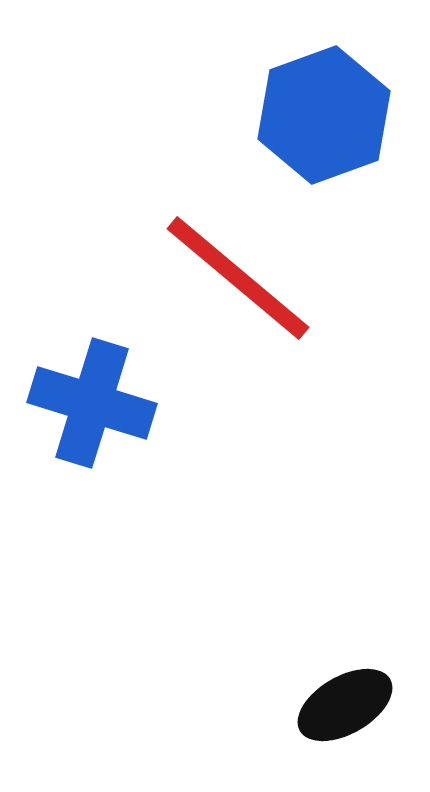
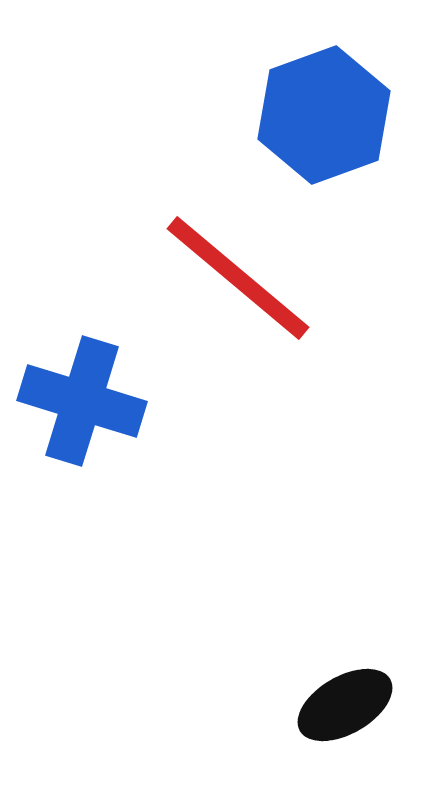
blue cross: moved 10 px left, 2 px up
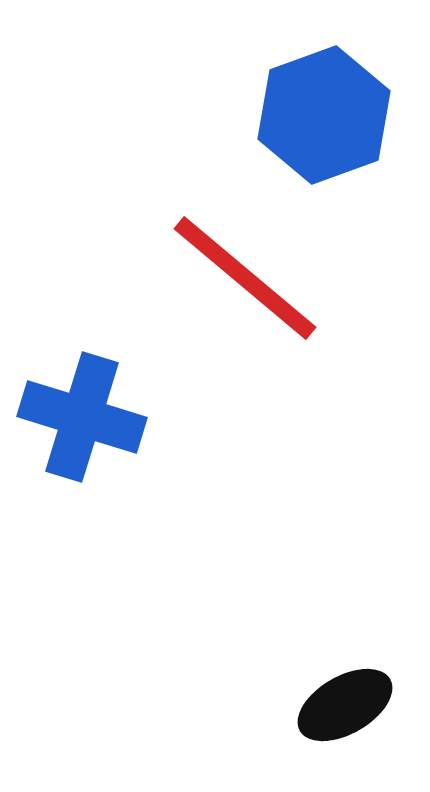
red line: moved 7 px right
blue cross: moved 16 px down
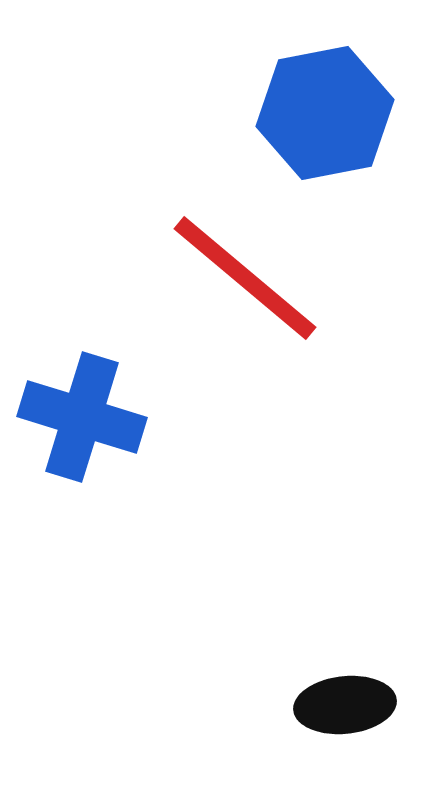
blue hexagon: moved 1 px right, 2 px up; rotated 9 degrees clockwise
black ellipse: rotated 24 degrees clockwise
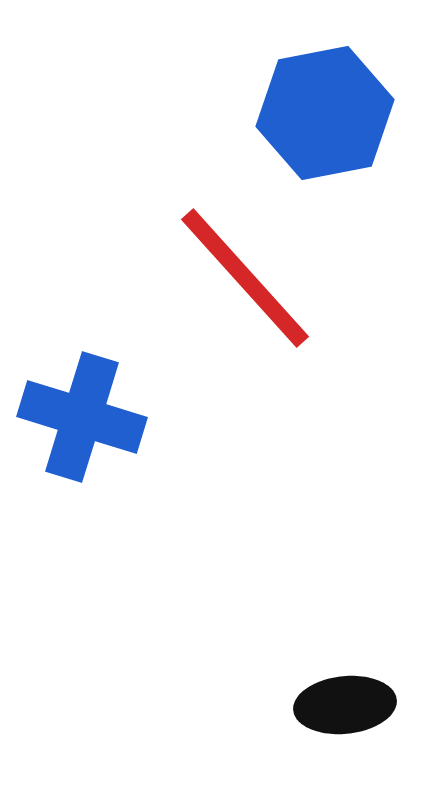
red line: rotated 8 degrees clockwise
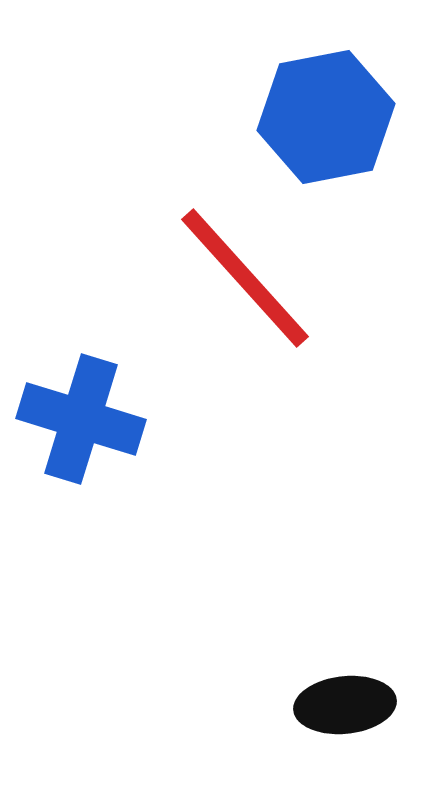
blue hexagon: moved 1 px right, 4 px down
blue cross: moved 1 px left, 2 px down
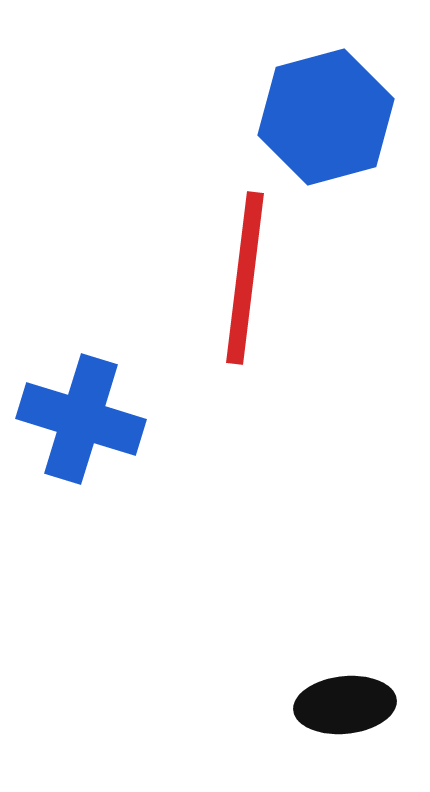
blue hexagon: rotated 4 degrees counterclockwise
red line: rotated 49 degrees clockwise
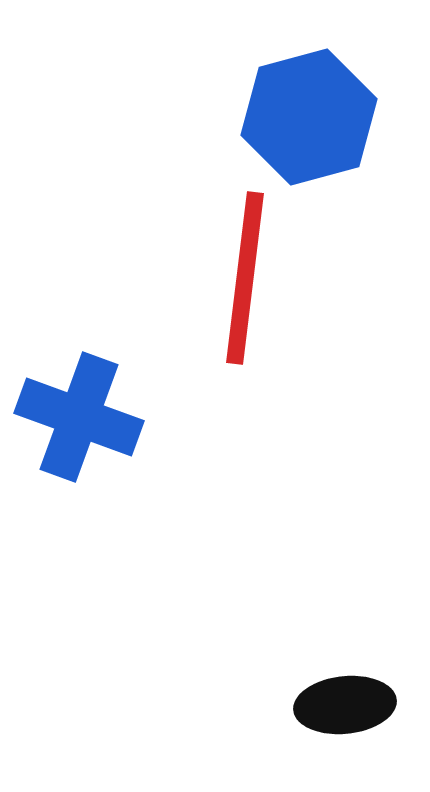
blue hexagon: moved 17 px left
blue cross: moved 2 px left, 2 px up; rotated 3 degrees clockwise
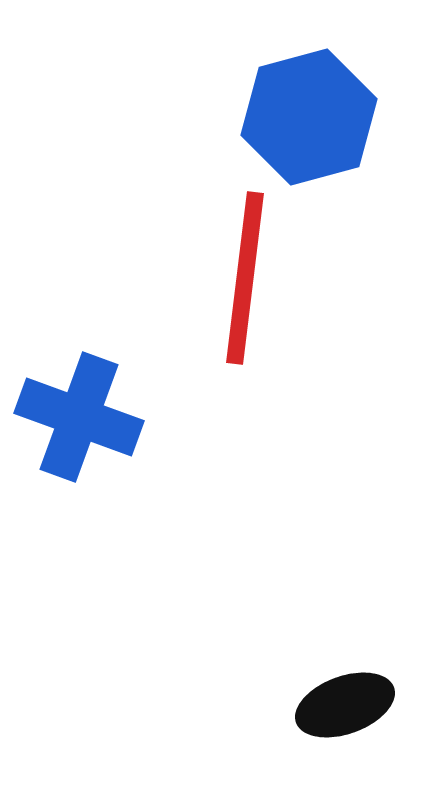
black ellipse: rotated 14 degrees counterclockwise
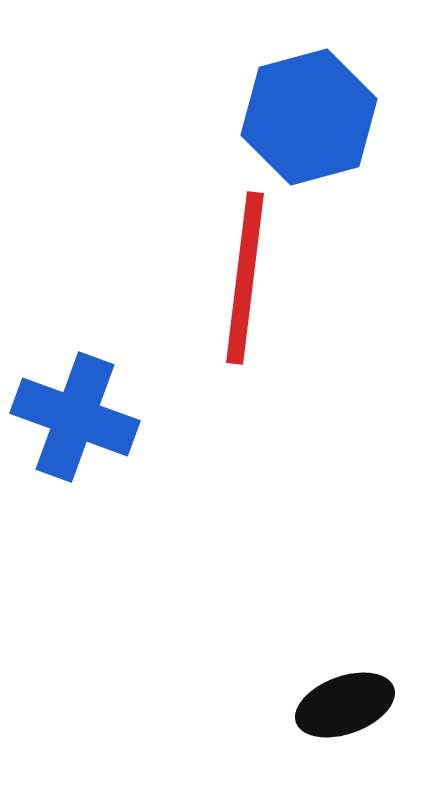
blue cross: moved 4 px left
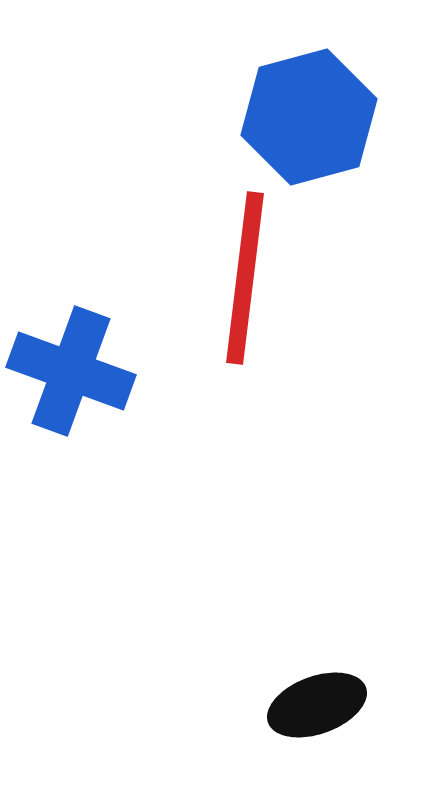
blue cross: moved 4 px left, 46 px up
black ellipse: moved 28 px left
